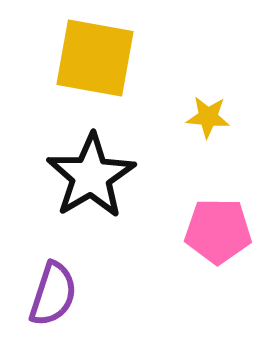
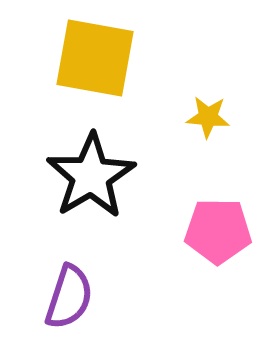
purple semicircle: moved 16 px right, 3 px down
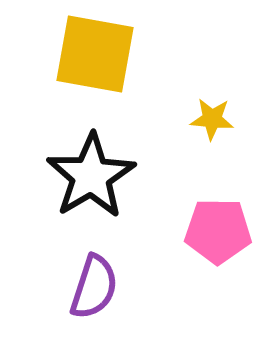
yellow square: moved 4 px up
yellow star: moved 4 px right, 2 px down
purple semicircle: moved 25 px right, 10 px up
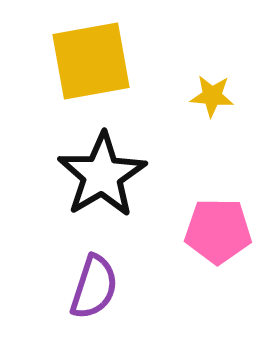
yellow square: moved 4 px left, 7 px down; rotated 20 degrees counterclockwise
yellow star: moved 23 px up
black star: moved 11 px right, 1 px up
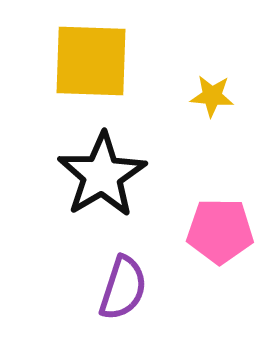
yellow square: rotated 12 degrees clockwise
pink pentagon: moved 2 px right
purple semicircle: moved 29 px right, 1 px down
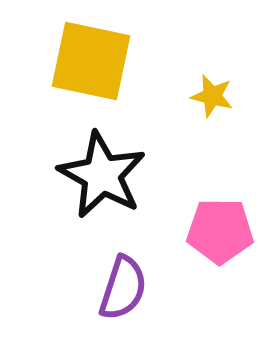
yellow square: rotated 10 degrees clockwise
yellow star: rotated 9 degrees clockwise
black star: rotated 12 degrees counterclockwise
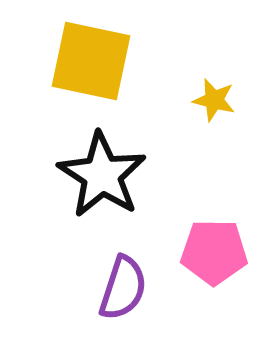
yellow star: moved 2 px right, 4 px down
black star: rotated 4 degrees clockwise
pink pentagon: moved 6 px left, 21 px down
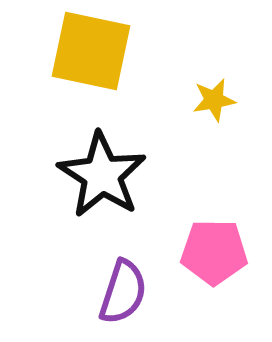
yellow square: moved 10 px up
yellow star: rotated 24 degrees counterclockwise
purple semicircle: moved 4 px down
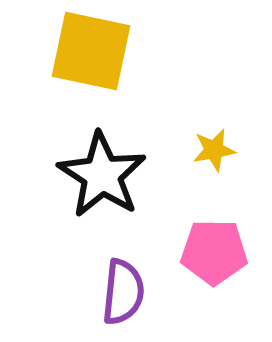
yellow star: moved 50 px down
purple semicircle: rotated 12 degrees counterclockwise
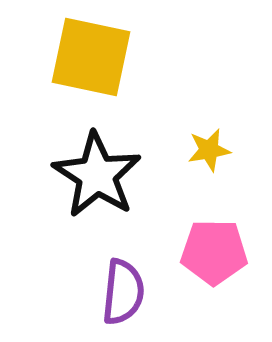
yellow square: moved 6 px down
yellow star: moved 5 px left
black star: moved 5 px left
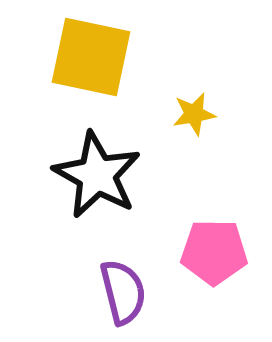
yellow star: moved 15 px left, 36 px up
black star: rotated 4 degrees counterclockwise
purple semicircle: rotated 20 degrees counterclockwise
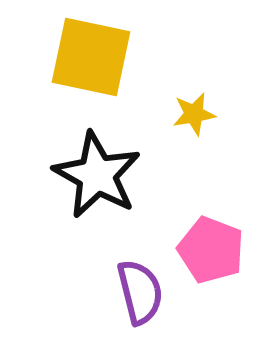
pink pentagon: moved 3 px left, 2 px up; rotated 20 degrees clockwise
purple semicircle: moved 17 px right
